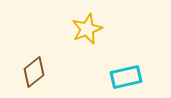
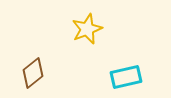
brown diamond: moved 1 px left, 1 px down
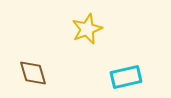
brown diamond: rotated 68 degrees counterclockwise
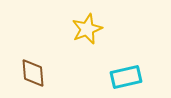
brown diamond: rotated 12 degrees clockwise
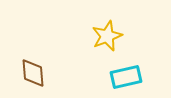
yellow star: moved 20 px right, 7 px down
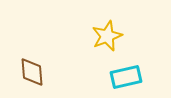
brown diamond: moved 1 px left, 1 px up
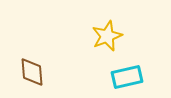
cyan rectangle: moved 1 px right
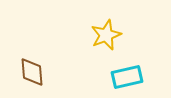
yellow star: moved 1 px left, 1 px up
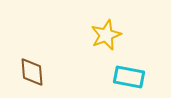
cyan rectangle: moved 2 px right; rotated 24 degrees clockwise
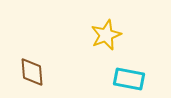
cyan rectangle: moved 2 px down
